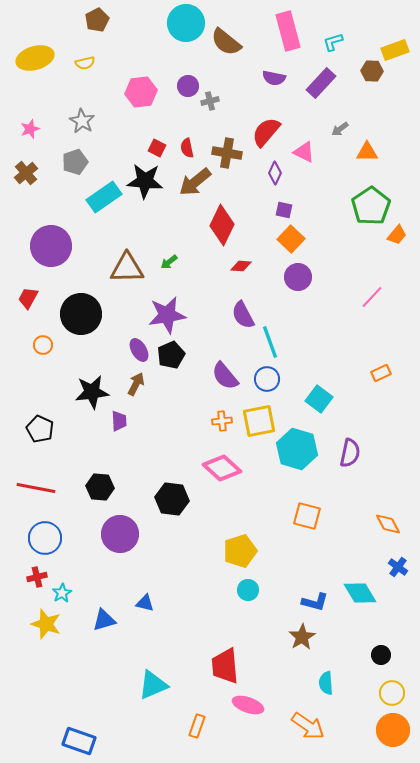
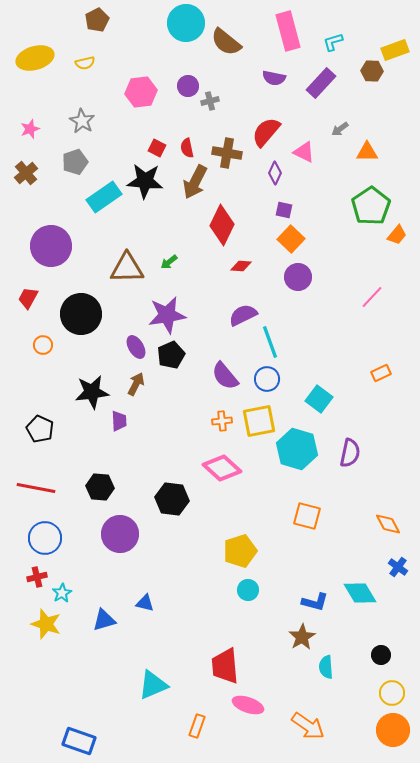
brown arrow at (195, 182): rotated 24 degrees counterclockwise
purple semicircle at (243, 315): rotated 92 degrees clockwise
purple ellipse at (139, 350): moved 3 px left, 3 px up
cyan semicircle at (326, 683): moved 16 px up
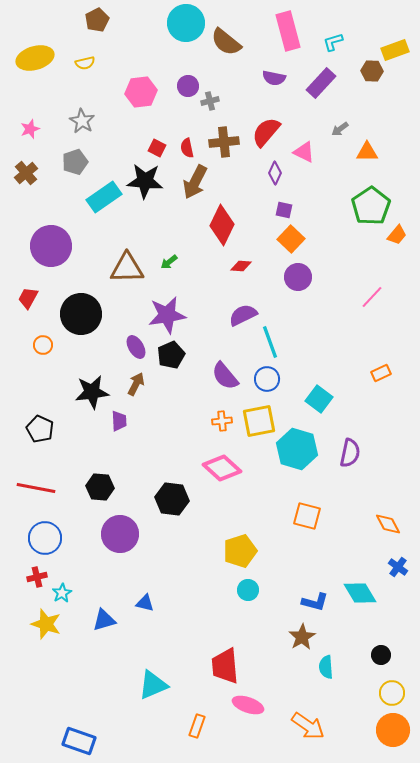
brown cross at (227, 153): moved 3 px left, 11 px up; rotated 16 degrees counterclockwise
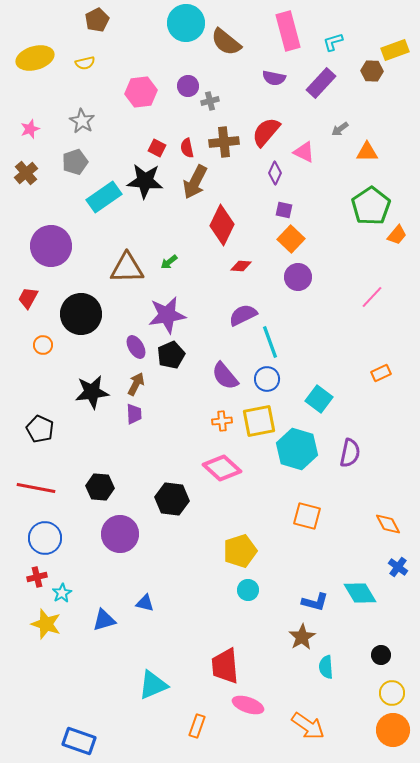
purple trapezoid at (119, 421): moved 15 px right, 7 px up
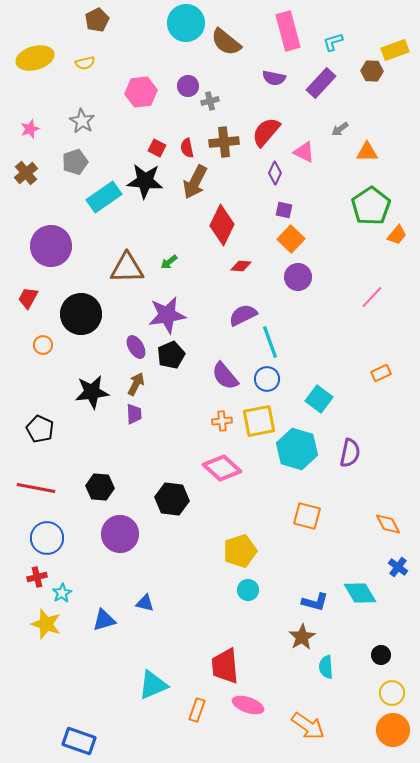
blue circle at (45, 538): moved 2 px right
orange rectangle at (197, 726): moved 16 px up
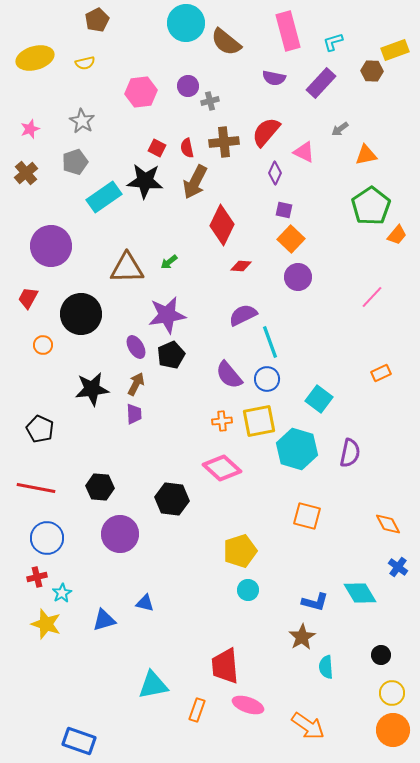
orange triangle at (367, 152): moved 1 px left, 3 px down; rotated 10 degrees counterclockwise
purple semicircle at (225, 376): moved 4 px right, 1 px up
black star at (92, 392): moved 3 px up
cyan triangle at (153, 685): rotated 12 degrees clockwise
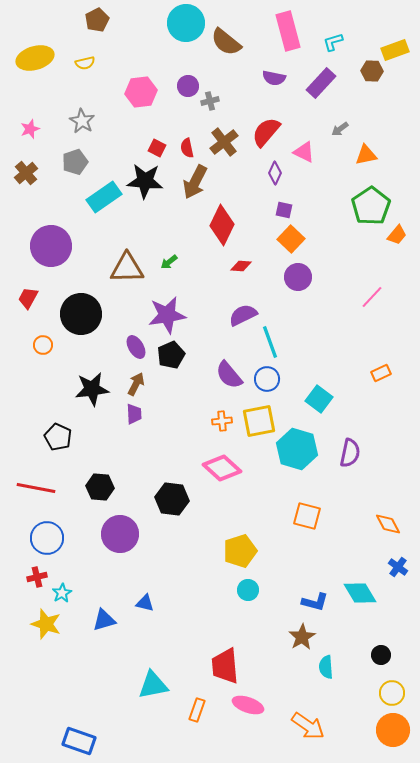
brown cross at (224, 142): rotated 32 degrees counterclockwise
black pentagon at (40, 429): moved 18 px right, 8 px down
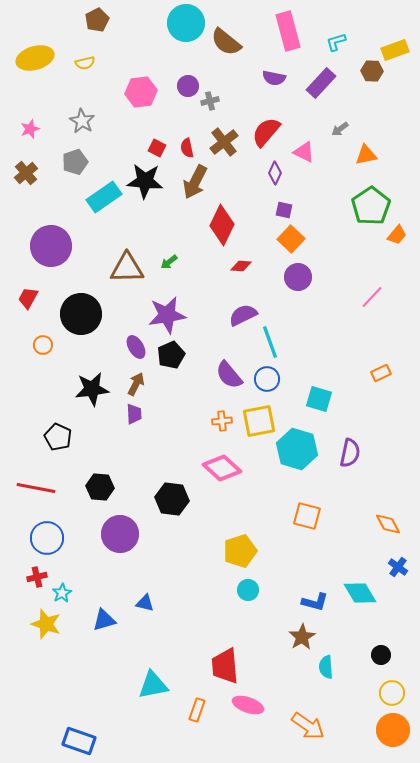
cyan L-shape at (333, 42): moved 3 px right
cyan square at (319, 399): rotated 20 degrees counterclockwise
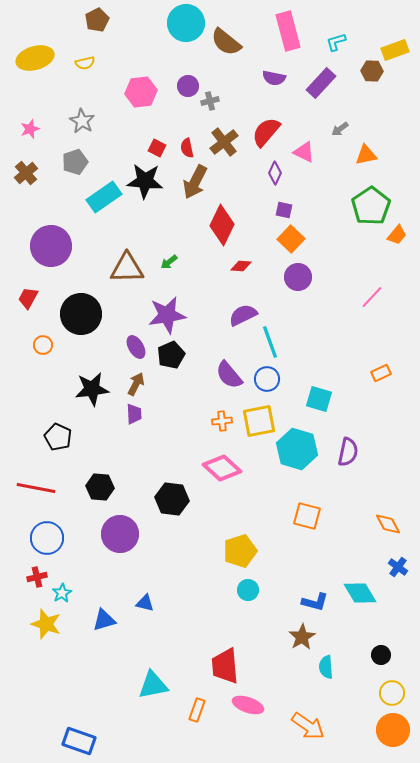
purple semicircle at (350, 453): moved 2 px left, 1 px up
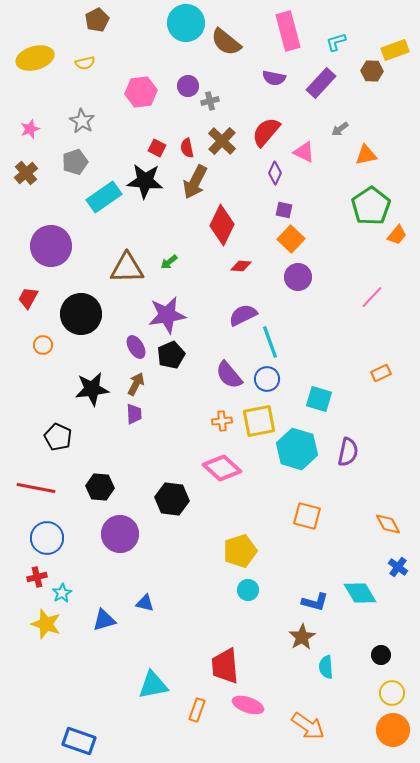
brown cross at (224, 142): moved 2 px left, 1 px up; rotated 8 degrees counterclockwise
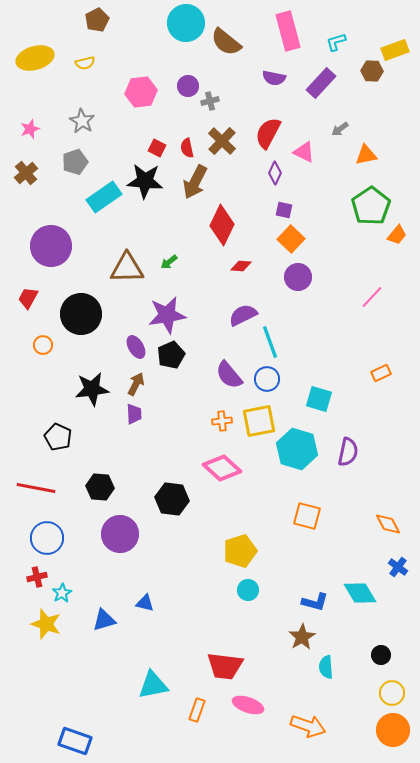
red semicircle at (266, 132): moved 2 px right, 1 px down; rotated 12 degrees counterclockwise
red trapezoid at (225, 666): rotated 78 degrees counterclockwise
orange arrow at (308, 726): rotated 16 degrees counterclockwise
blue rectangle at (79, 741): moved 4 px left
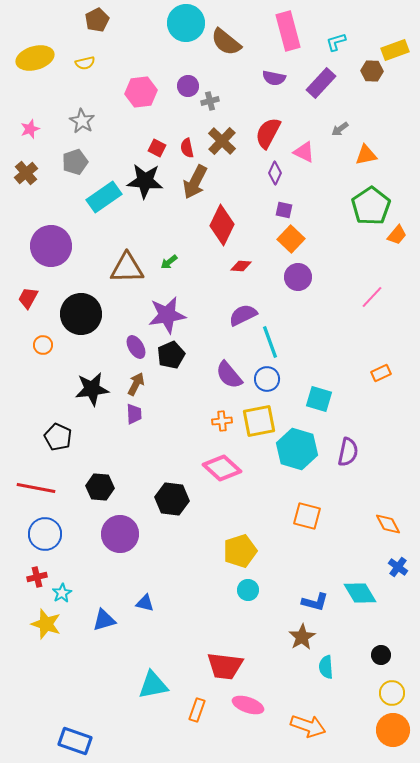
blue circle at (47, 538): moved 2 px left, 4 px up
